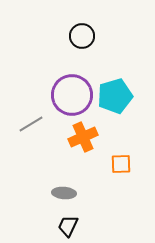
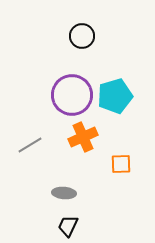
gray line: moved 1 px left, 21 px down
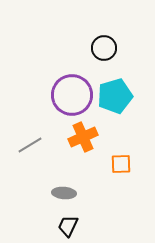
black circle: moved 22 px right, 12 px down
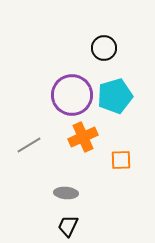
gray line: moved 1 px left
orange square: moved 4 px up
gray ellipse: moved 2 px right
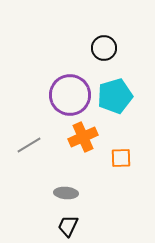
purple circle: moved 2 px left
orange square: moved 2 px up
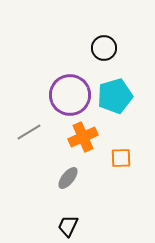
gray line: moved 13 px up
gray ellipse: moved 2 px right, 15 px up; rotated 55 degrees counterclockwise
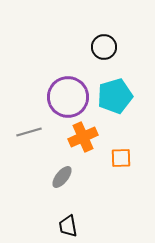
black circle: moved 1 px up
purple circle: moved 2 px left, 2 px down
gray line: rotated 15 degrees clockwise
gray ellipse: moved 6 px left, 1 px up
black trapezoid: rotated 35 degrees counterclockwise
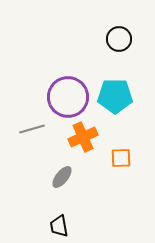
black circle: moved 15 px right, 8 px up
cyan pentagon: rotated 16 degrees clockwise
gray line: moved 3 px right, 3 px up
black trapezoid: moved 9 px left
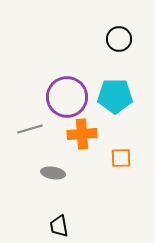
purple circle: moved 1 px left
gray line: moved 2 px left
orange cross: moved 1 px left, 3 px up; rotated 20 degrees clockwise
gray ellipse: moved 9 px left, 4 px up; rotated 60 degrees clockwise
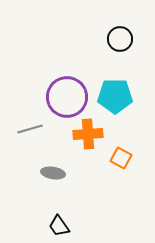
black circle: moved 1 px right
orange cross: moved 6 px right
orange square: rotated 30 degrees clockwise
black trapezoid: rotated 25 degrees counterclockwise
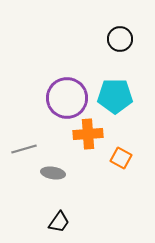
purple circle: moved 1 px down
gray line: moved 6 px left, 20 px down
black trapezoid: moved 4 px up; rotated 110 degrees counterclockwise
